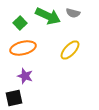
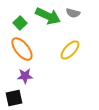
orange ellipse: moved 1 px left, 1 px down; rotated 65 degrees clockwise
purple star: rotated 21 degrees counterclockwise
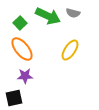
yellow ellipse: rotated 10 degrees counterclockwise
